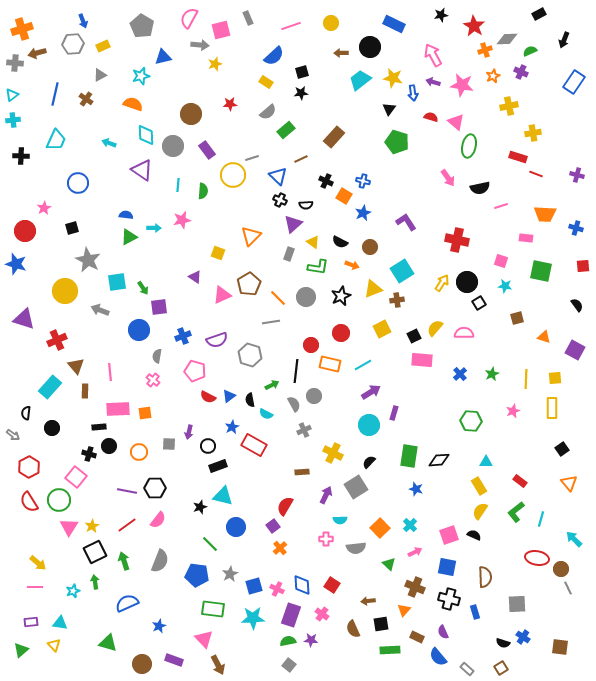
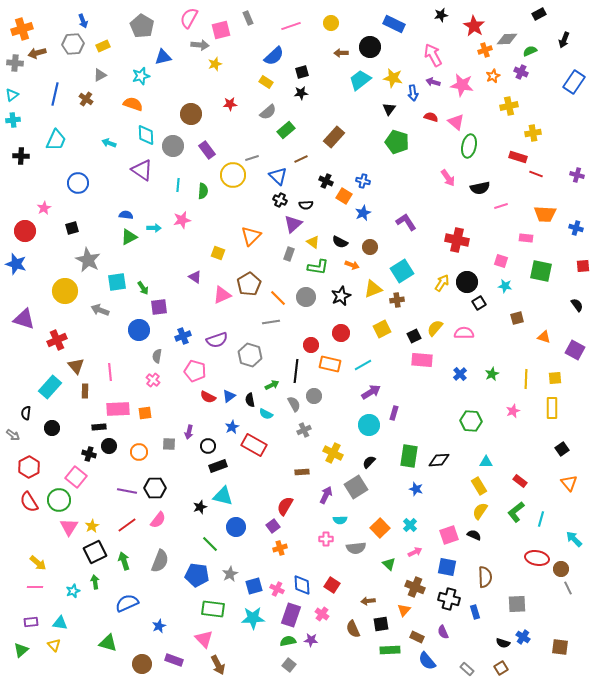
orange cross at (280, 548): rotated 24 degrees clockwise
blue semicircle at (438, 657): moved 11 px left, 4 px down
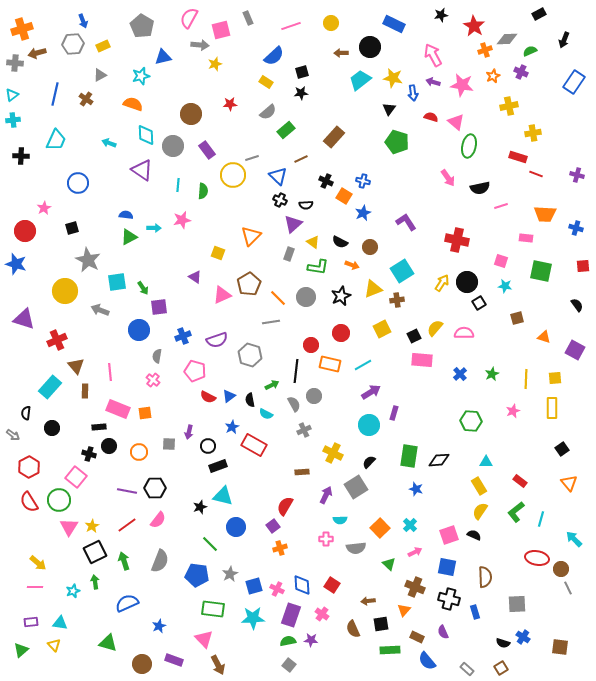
pink rectangle at (118, 409): rotated 25 degrees clockwise
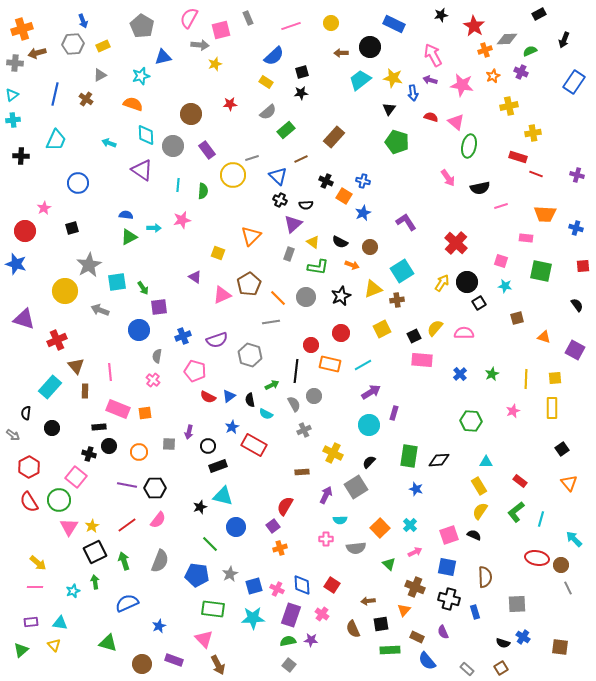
purple arrow at (433, 82): moved 3 px left, 2 px up
red cross at (457, 240): moved 1 px left, 3 px down; rotated 30 degrees clockwise
gray star at (88, 260): moved 1 px right, 5 px down; rotated 15 degrees clockwise
purple line at (127, 491): moved 6 px up
brown circle at (561, 569): moved 4 px up
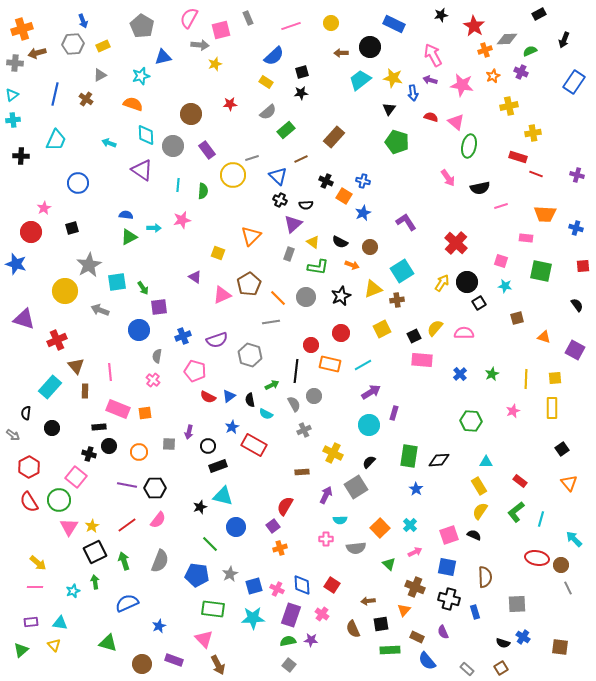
red circle at (25, 231): moved 6 px right, 1 px down
blue star at (416, 489): rotated 16 degrees clockwise
